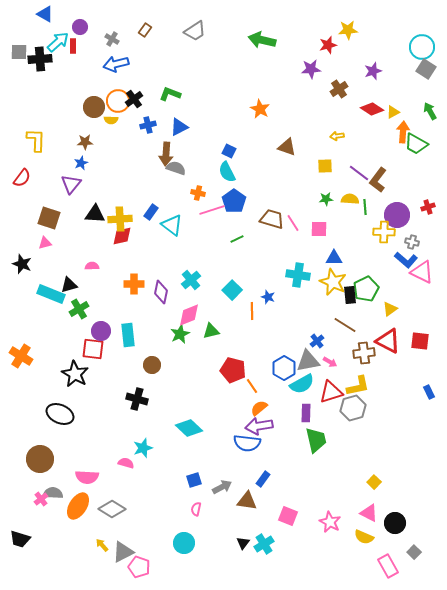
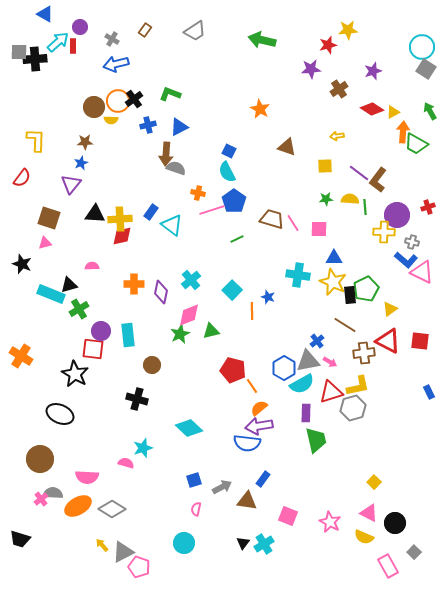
black cross at (40, 59): moved 5 px left
orange ellipse at (78, 506): rotated 28 degrees clockwise
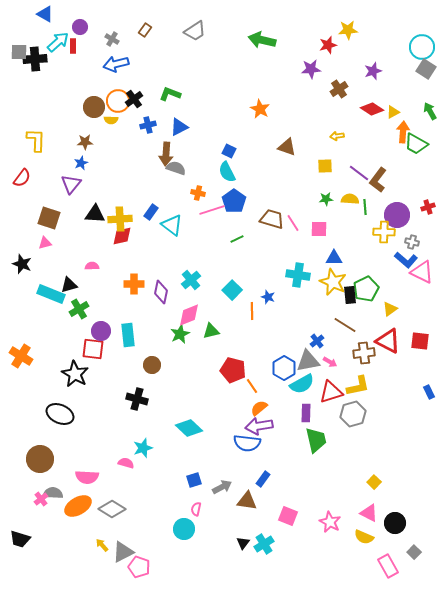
gray hexagon at (353, 408): moved 6 px down
cyan circle at (184, 543): moved 14 px up
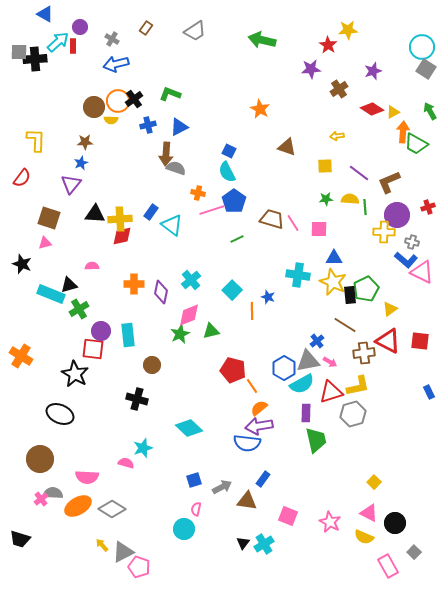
brown rectangle at (145, 30): moved 1 px right, 2 px up
red star at (328, 45): rotated 24 degrees counterclockwise
brown L-shape at (378, 180): moved 11 px right, 2 px down; rotated 30 degrees clockwise
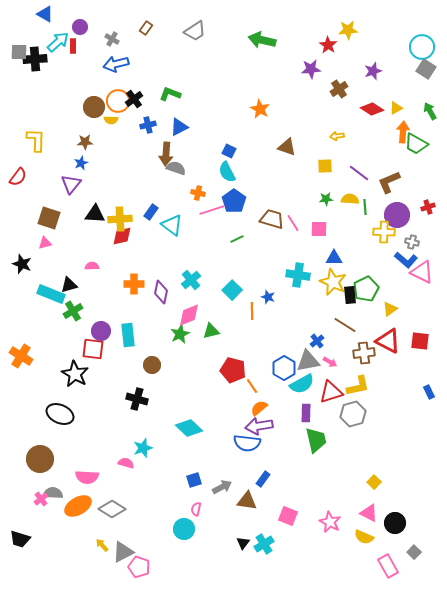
yellow triangle at (393, 112): moved 3 px right, 4 px up
red semicircle at (22, 178): moved 4 px left, 1 px up
green cross at (79, 309): moved 6 px left, 2 px down
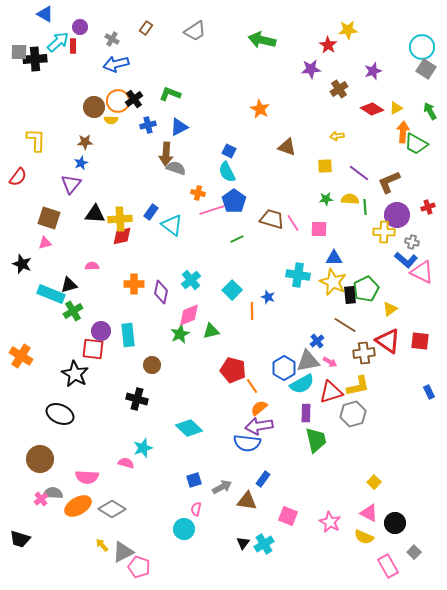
red triangle at (388, 341): rotated 8 degrees clockwise
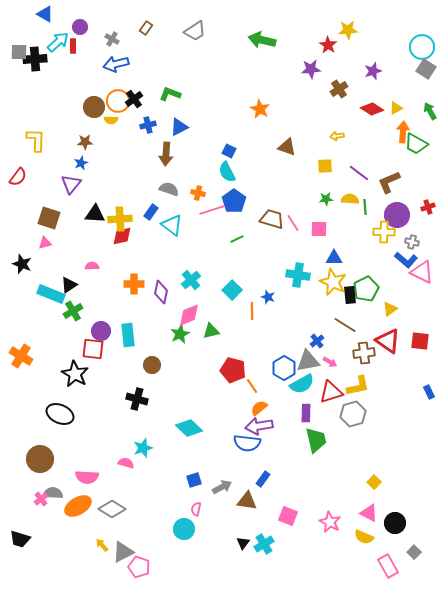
gray semicircle at (176, 168): moved 7 px left, 21 px down
black triangle at (69, 285): rotated 18 degrees counterclockwise
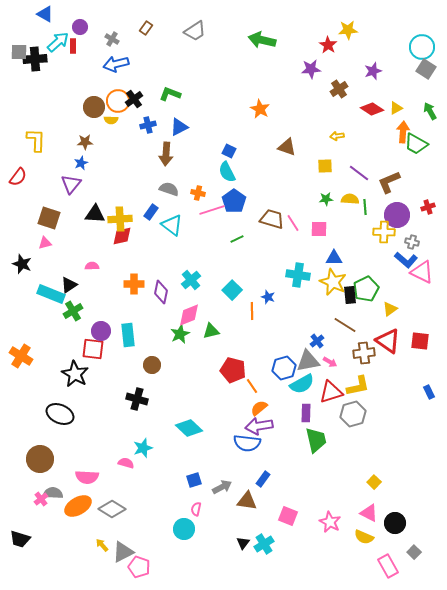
blue hexagon at (284, 368): rotated 15 degrees clockwise
